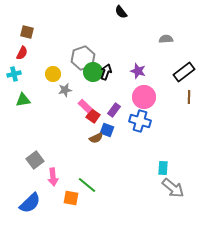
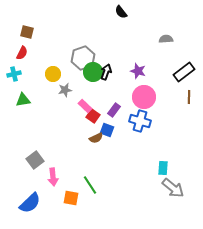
green line: moved 3 px right; rotated 18 degrees clockwise
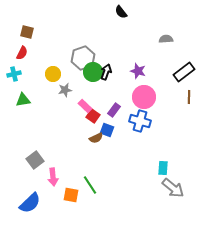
orange square: moved 3 px up
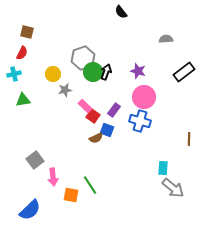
brown line: moved 42 px down
blue semicircle: moved 7 px down
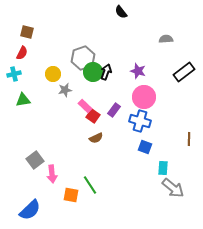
blue square: moved 38 px right, 17 px down
pink arrow: moved 1 px left, 3 px up
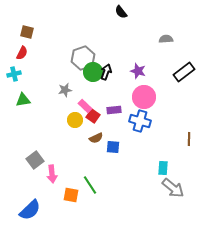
yellow circle: moved 22 px right, 46 px down
purple rectangle: rotated 48 degrees clockwise
blue square: moved 32 px left; rotated 16 degrees counterclockwise
